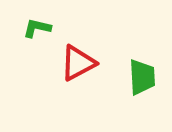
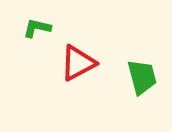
green trapezoid: rotated 12 degrees counterclockwise
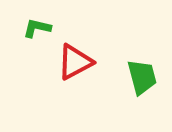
red triangle: moved 3 px left, 1 px up
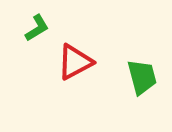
green L-shape: rotated 136 degrees clockwise
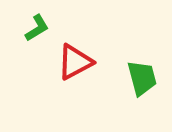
green trapezoid: moved 1 px down
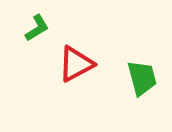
red triangle: moved 1 px right, 2 px down
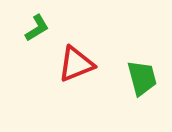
red triangle: rotated 6 degrees clockwise
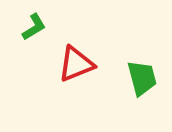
green L-shape: moved 3 px left, 1 px up
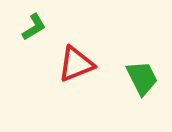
green trapezoid: rotated 12 degrees counterclockwise
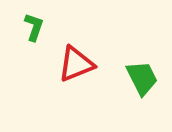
green L-shape: rotated 40 degrees counterclockwise
